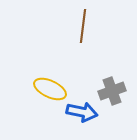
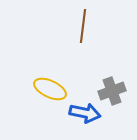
blue arrow: moved 3 px right, 1 px down
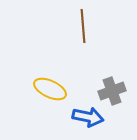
brown line: rotated 12 degrees counterclockwise
blue arrow: moved 3 px right, 4 px down
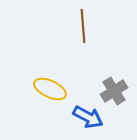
gray cross: moved 2 px right; rotated 12 degrees counterclockwise
blue arrow: rotated 16 degrees clockwise
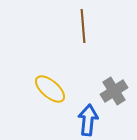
yellow ellipse: rotated 16 degrees clockwise
blue arrow: moved 3 px down; rotated 112 degrees counterclockwise
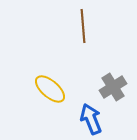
gray cross: moved 1 px left, 4 px up
blue arrow: moved 3 px right, 1 px up; rotated 28 degrees counterclockwise
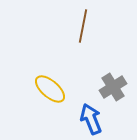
brown line: rotated 16 degrees clockwise
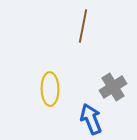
yellow ellipse: rotated 48 degrees clockwise
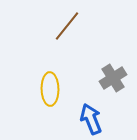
brown line: moved 16 px left; rotated 28 degrees clockwise
gray cross: moved 9 px up
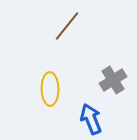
gray cross: moved 2 px down
